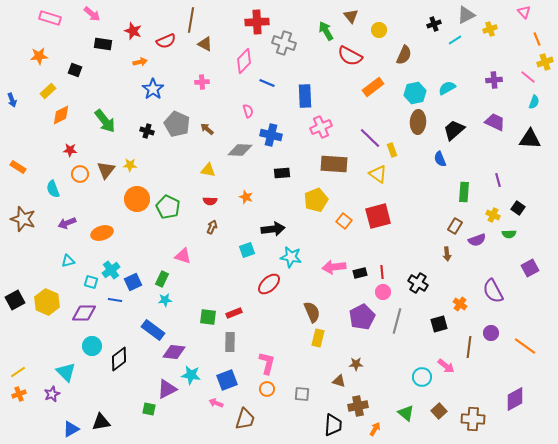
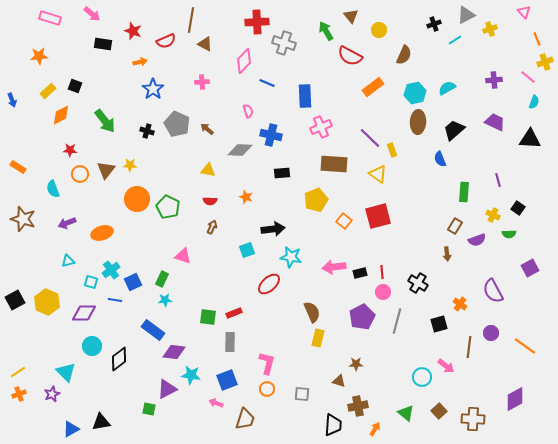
black square at (75, 70): moved 16 px down
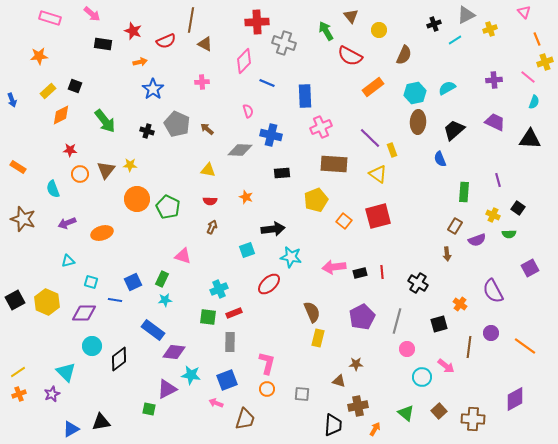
cyan cross at (111, 270): moved 108 px right, 19 px down; rotated 12 degrees clockwise
pink circle at (383, 292): moved 24 px right, 57 px down
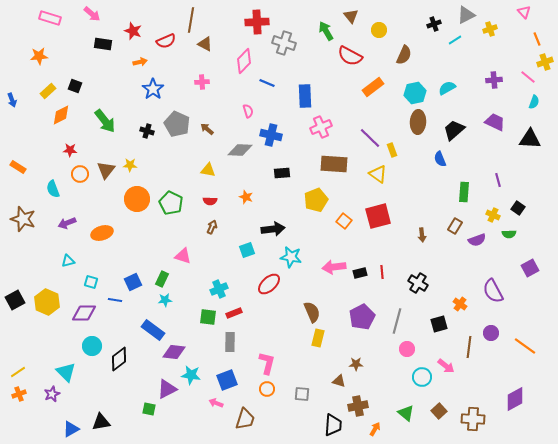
green pentagon at (168, 207): moved 3 px right, 4 px up
brown arrow at (447, 254): moved 25 px left, 19 px up
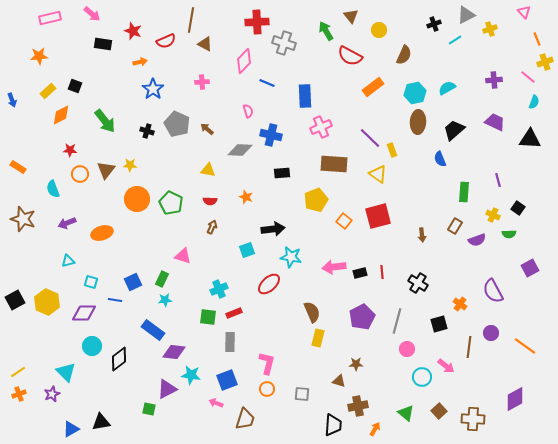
pink rectangle at (50, 18): rotated 30 degrees counterclockwise
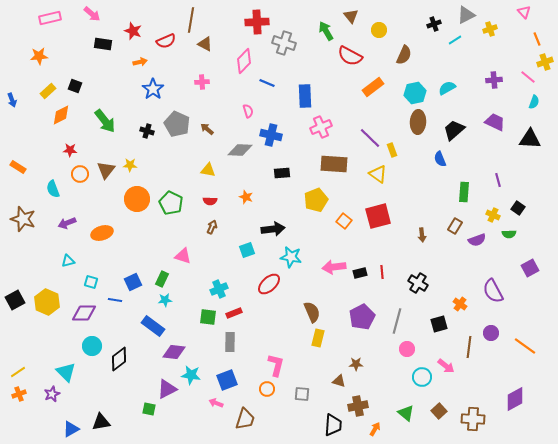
blue rectangle at (153, 330): moved 4 px up
pink L-shape at (267, 363): moved 9 px right, 2 px down
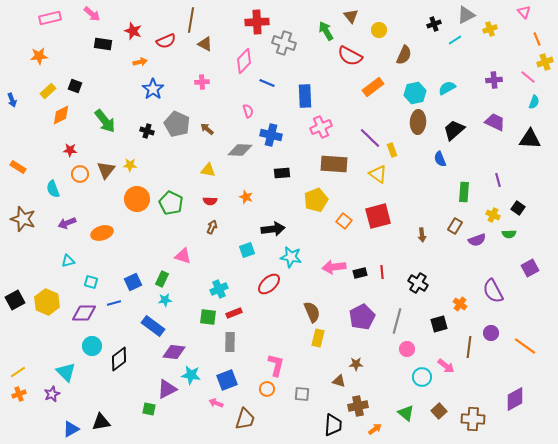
blue line at (115, 300): moved 1 px left, 3 px down; rotated 24 degrees counterclockwise
orange arrow at (375, 429): rotated 24 degrees clockwise
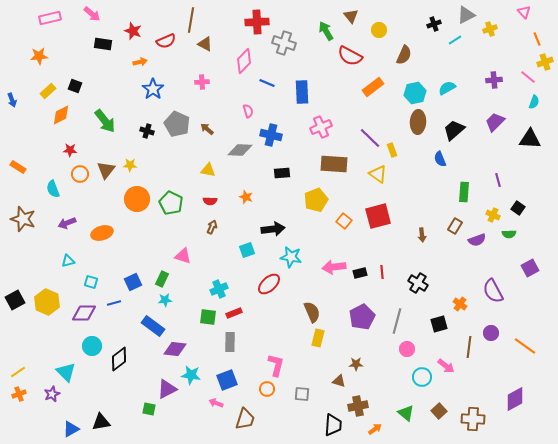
blue rectangle at (305, 96): moved 3 px left, 4 px up
purple trapezoid at (495, 122): rotated 70 degrees counterclockwise
purple diamond at (174, 352): moved 1 px right, 3 px up
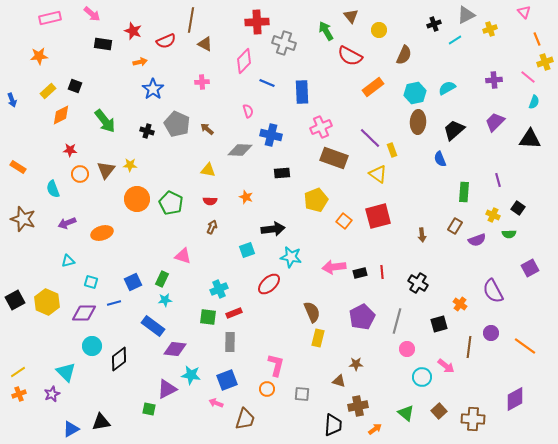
brown rectangle at (334, 164): moved 6 px up; rotated 16 degrees clockwise
